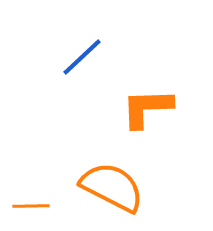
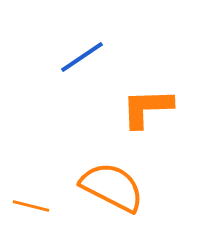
blue line: rotated 9 degrees clockwise
orange line: rotated 15 degrees clockwise
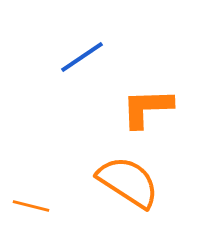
orange semicircle: moved 16 px right, 5 px up; rotated 6 degrees clockwise
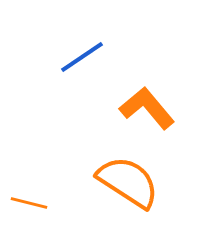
orange L-shape: rotated 52 degrees clockwise
orange line: moved 2 px left, 3 px up
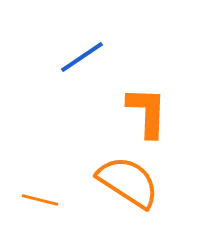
orange L-shape: moved 4 px down; rotated 42 degrees clockwise
orange line: moved 11 px right, 3 px up
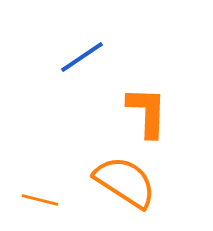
orange semicircle: moved 3 px left
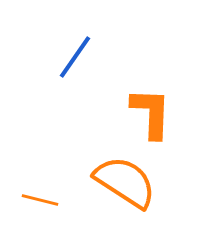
blue line: moved 7 px left; rotated 21 degrees counterclockwise
orange L-shape: moved 4 px right, 1 px down
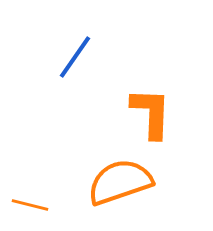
orange semicircle: moved 5 px left; rotated 52 degrees counterclockwise
orange line: moved 10 px left, 5 px down
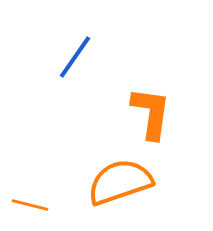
orange L-shape: rotated 6 degrees clockwise
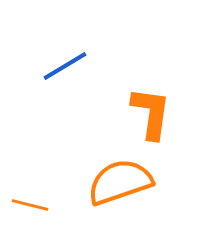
blue line: moved 10 px left, 9 px down; rotated 24 degrees clockwise
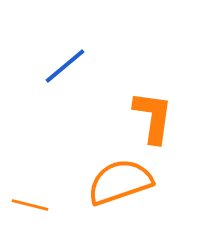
blue line: rotated 9 degrees counterclockwise
orange L-shape: moved 2 px right, 4 px down
